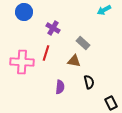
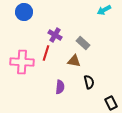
purple cross: moved 2 px right, 7 px down
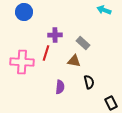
cyan arrow: rotated 48 degrees clockwise
purple cross: rotated 32 degrees counterclockwise
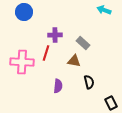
purple semicircle: moved 2 px left, 1 px up
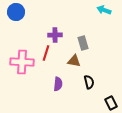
blue circle: moved 8 px left
gray rectangle: rotated 32 degrees clockwise
purple semicircle: moved 2 px up
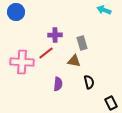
gray rectangle: moved 1 px left
red line: rotated 35 degrees clockwise
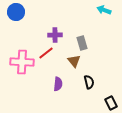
brown triangle: rotated 40 degrees clockwise
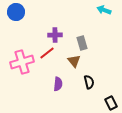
red line: moved 1 px right
pink cross: rotated 20 degrees counterclockwise
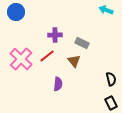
cyan arrow: moved 2 px right
gray rectangle: rotated 48 degrees counterclockwise
red line: moved 3 px down
pink cross: moved 1 px left, 3 px up; rotated 30 degrees counterclockwise
black semicircle: moved 22 px right, 3 px up
